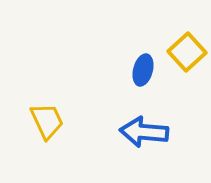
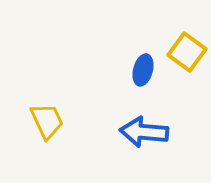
yellow square: rotated 12 degrees counterclockwise
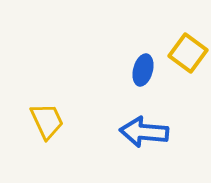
yellow square: moved 1 px right, 1 px down
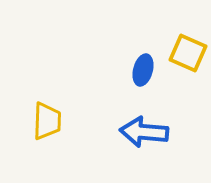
yellow square: rotated 12 degrees counterclockwise
yellow trapezoid: rotated 27 degrees clockwise
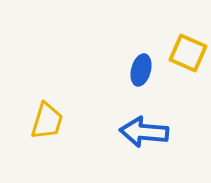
blue ellipse: moved 2 px left
yellow trapezoid: rotated 15 degrees clockwise
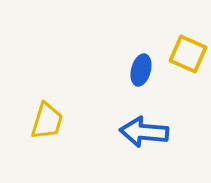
yellow square: moved 1 px down
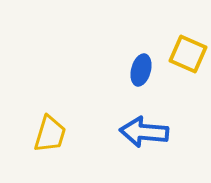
yellow trapezoid: moved 3 px right, 13 px down
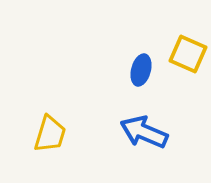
blue arrow: rotated 18 degrees clockwise
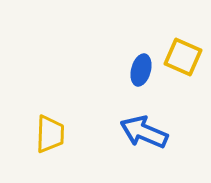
yellow square: moved 5 px left, 3 px down
yellow trapezoid: rotated 15 degrees counterclockwise
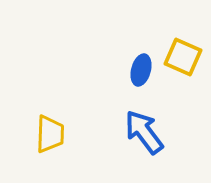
blue arrow: rotated 30 degrees clockwise
